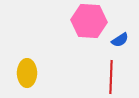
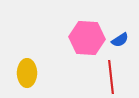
pink hexagon: moved 2 px left, 17 px down
red line: rotated 8 degrees counterclockwise
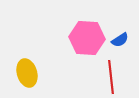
yellow ellipse: rotated 16 degrees counterclockwise
